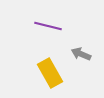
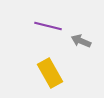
gray arrow: moved 13 px up
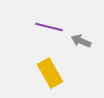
purple line: moved 1 px right, 1 px down
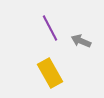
purple line: moved 1 px right, 1 px down; rotated 48 degrees clockwise
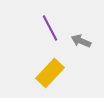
yellow rectangle: rotated 72 degrees clockwise
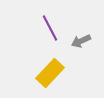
gray arrow: rotated 48 degrees counterclockwise
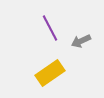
yellow rectangle: rotated 12 degrees clockwise
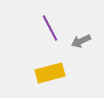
yellow rectangle: rotated 20 degrees clockwise
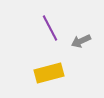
yellow rectangle: moved 1 px left
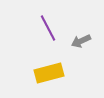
purple line: moved 2 px left
